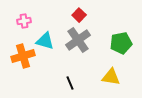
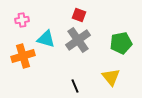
red square: rotated 24 degrees counterclockwise
pink cross: moved 2 px left, 1 px up
cyan triangle: moved 1 px right, 2 px up
yellow triangle: rotated 42 degrees clockwise
black line: moved 5 px right, 3 px down
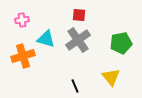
red square: rotated 16 degrees counterclockwise
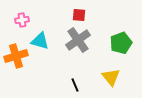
cyan triangle: moved 6 px left, 2 px down
green pentagon: rotated 10 degrees counterclockwise
orange cross: moved 7 px left
black line: moved 1 px up
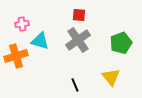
pink cross: moved 4 px down
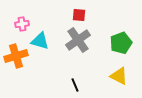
yellow triangle: moved 8 px right, 1 px up; rotated 24 degrees counterclockwise
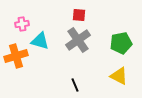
green pentagon: rotated 10 degrees clockwise
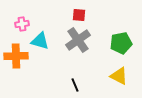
orange cross: rotated 15 degrees clockwise
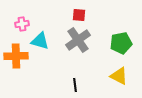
black line: rotated 16 degrees clockwise
